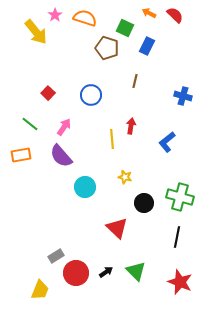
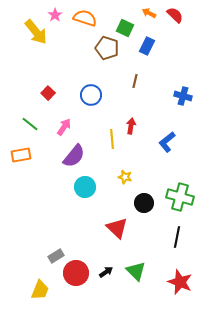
purple semicircle: moved 13 px right; rotated 100 degrees counterclockwise
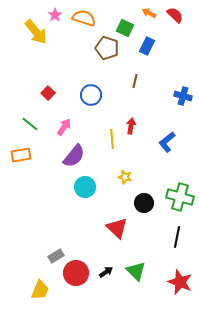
orange semicircle: moved 1 px left
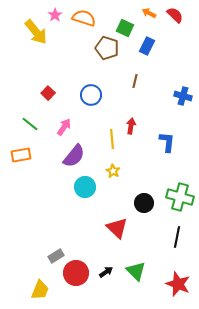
blue L-shape: rotated 135 degrees clockwise
yellow star: moved 12 px left, 6 px up; rotated 16 degrees clockwise
red star: moved 2 px left, 2 px down
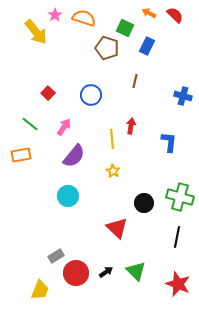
blue L-shape: moved 2 px right
cyan circle: moved 17 px left, 9 px down
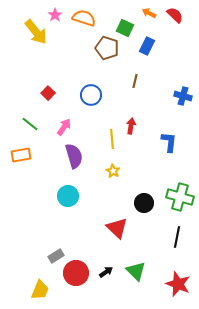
purple semicircle: rotated 55 degrees counterclockwise
